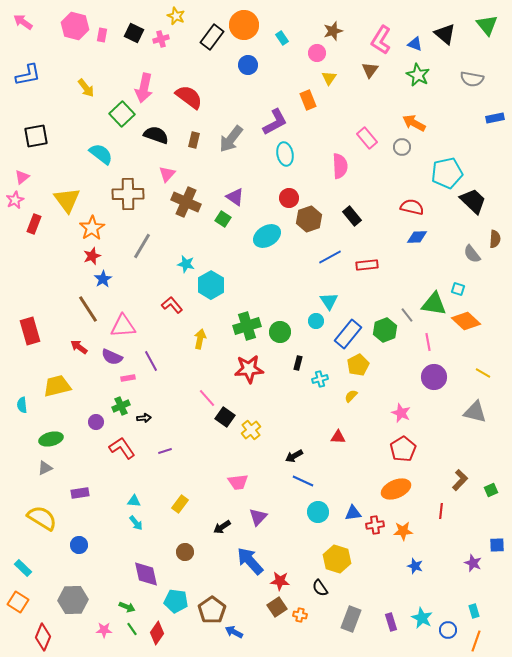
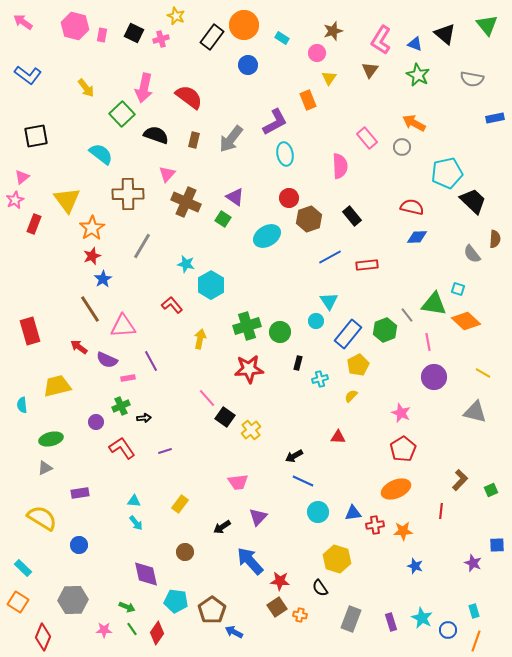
cyan rectangle at (282, 38): rotated 24 degrees counterclockwise
blue L-shape at (28, 75): rotated 48 degrees clockwise
brown line at (88, 309): moved 2 px right
purple semicircle at (112, 357): moved 5 px left, 3 px down
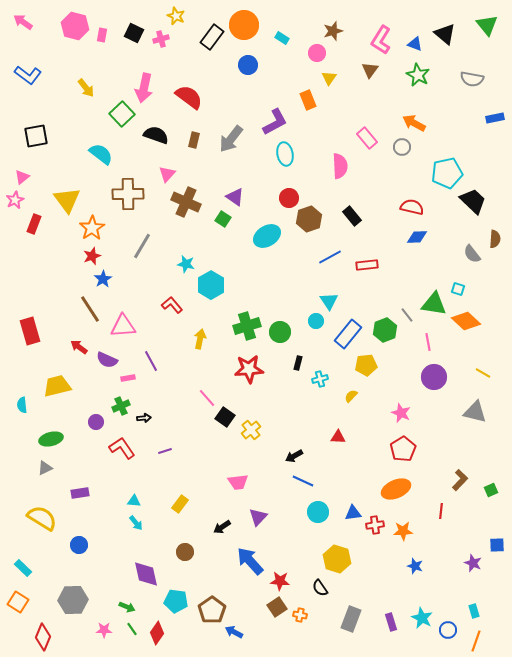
yellow pentagon at (358, 365): moved 8 px right; rotated 20 degrees clockwise
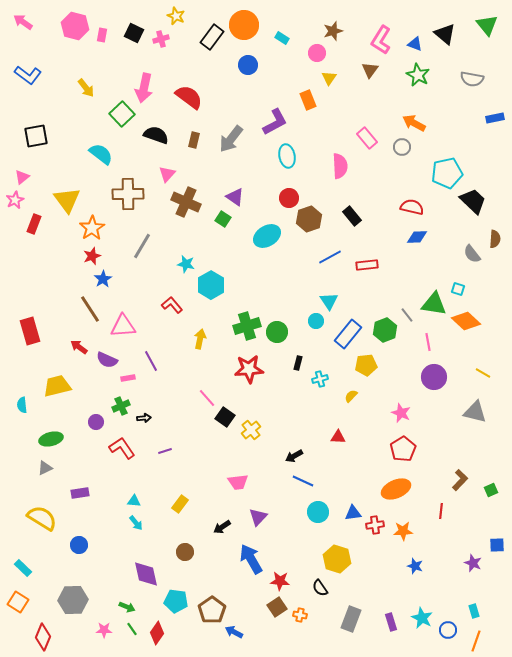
cyan ellipse at (285, 154): moved 2 px right, 2 px down
green circle at (280, 332): moved 3 px left
blue arrow at (250, 561): moved 1 px right, 2 px up; rotated 12 degrees clockwise
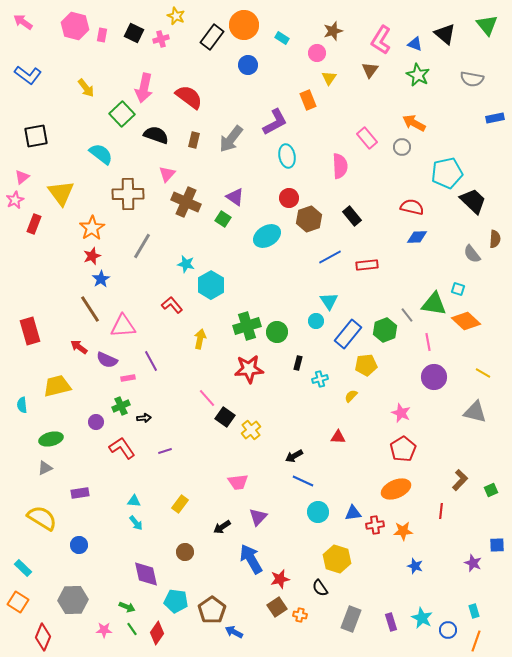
yellow triangle at (67, 200): moved 6 px left, 7 px up
blue star at (103, 279): moved 2 px left
red star at (280, 581): moved 2 px up; rotated 18 degrees counterclockwise
